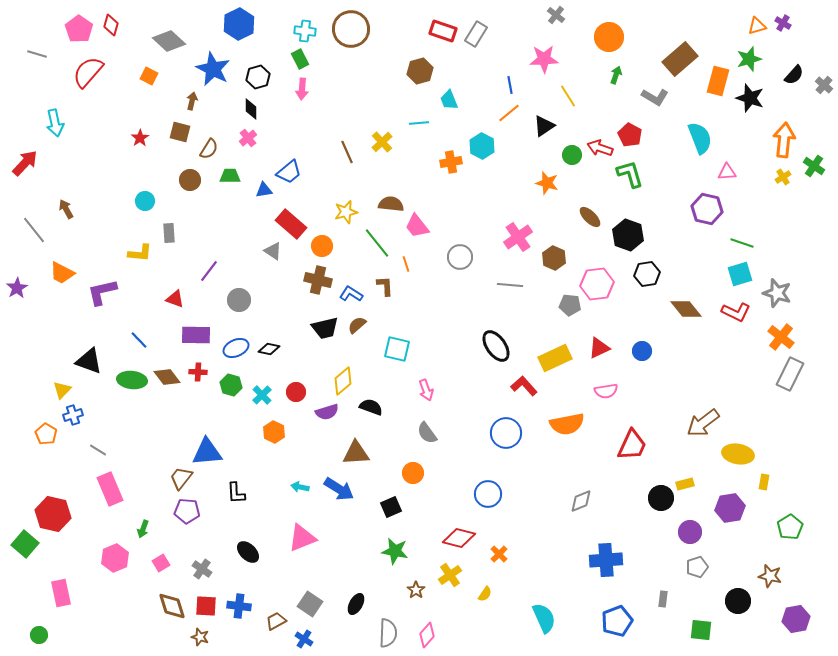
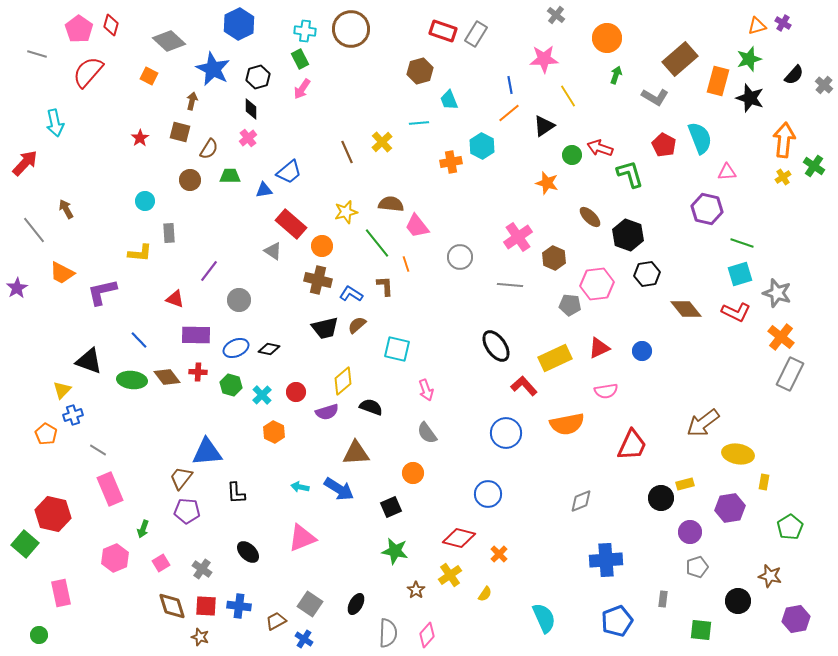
orange circle at (609, 37): moved 2 px left, 1 px down
pink arrow at (302, 89): rotated 30 degrees clockwise
red pentagon at (630, 135): moved 34 px right, 10 px down
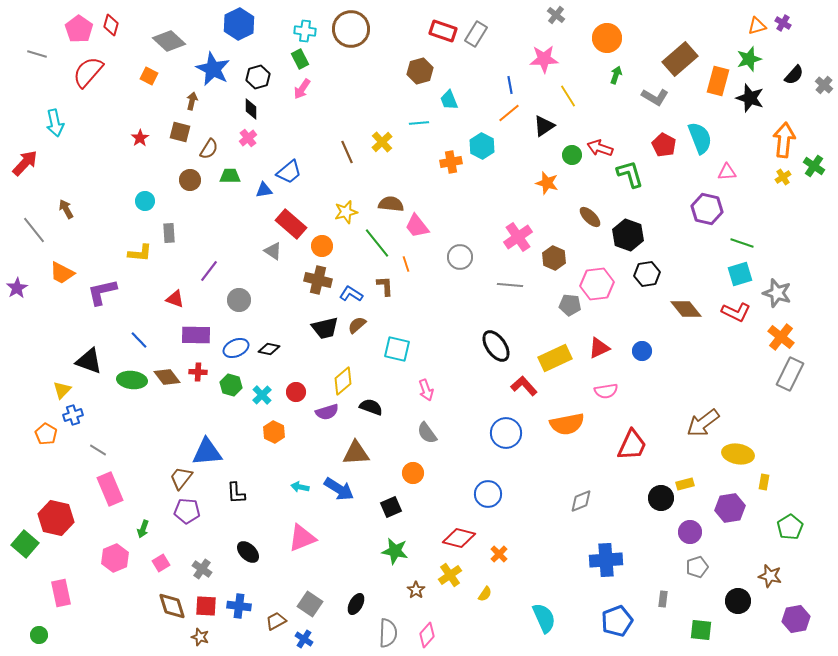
red hexagon at (53, 514): moved 3 px right, 4 px down
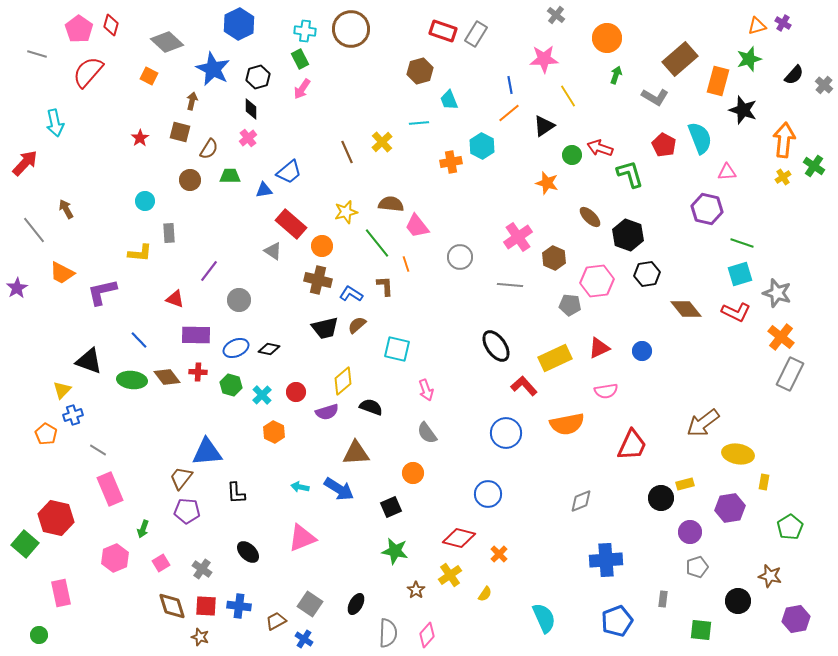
gray diamond at (169, 41): moved 2 px left, 1 px down
black star at (750, 98): moved 7 px left, 12 px down
pink hexagon at (597, 284): moved 3 px up
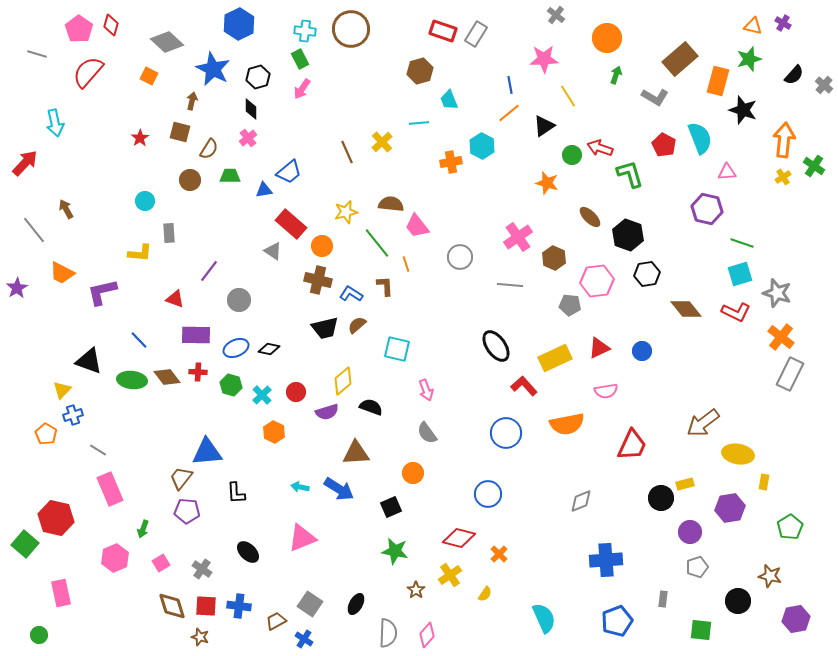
orange triangle at (757, 26): moved 4 px left; rotated 30 degrees clockwise
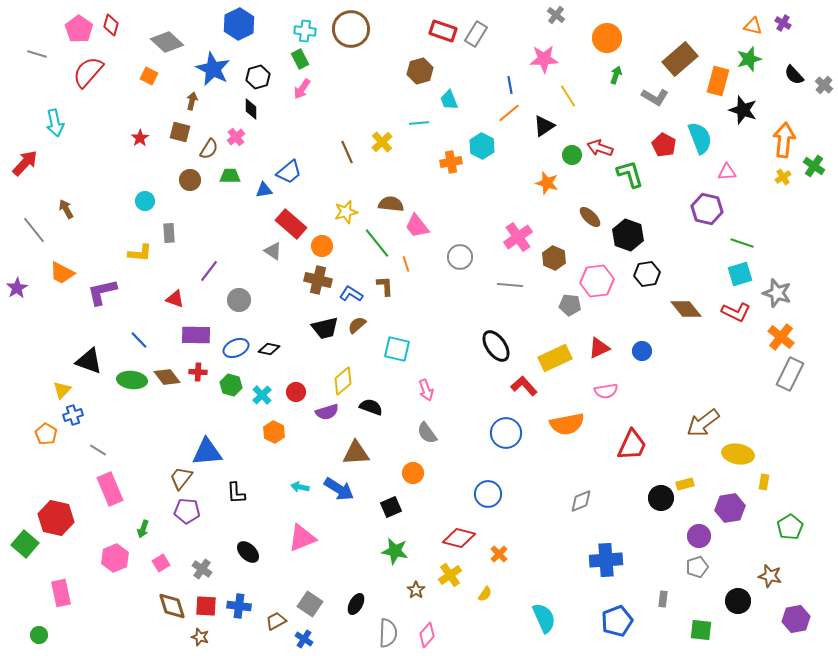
black semicircle at (794, 75): rotated 95 degrees clockwise
pink cross at (248, 138): moved 12 px left, 1 px up
purple circle at (690, 532): moved 9 px right, 4 px down
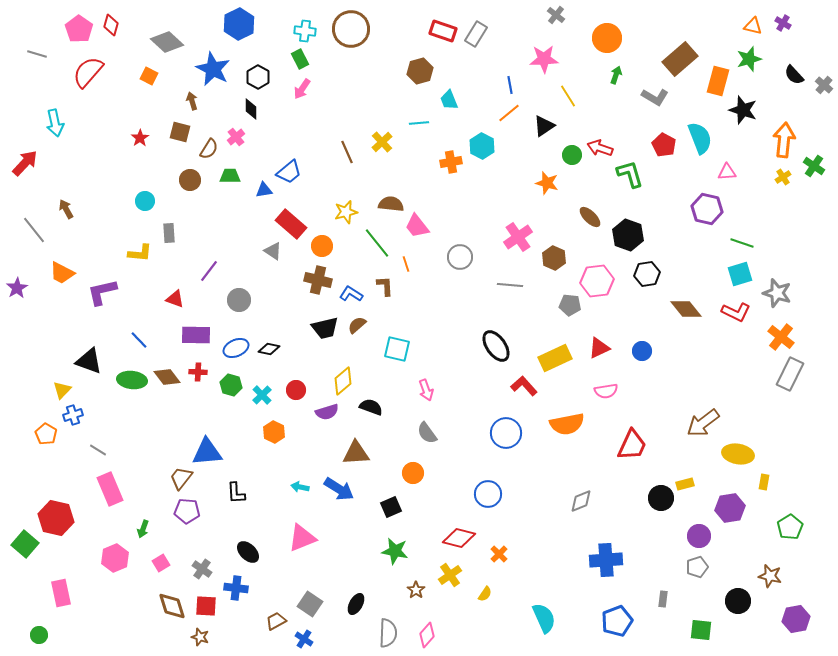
black hexagon at (258, 77): rotated 15 degrees counterclockwise
brown arrow at (192, 101): rotated 30 degrees counterclockwise
red circle at (296, 392): moved 2 px up
blue cross at (239, 606): moved 3 px left, 18 px up
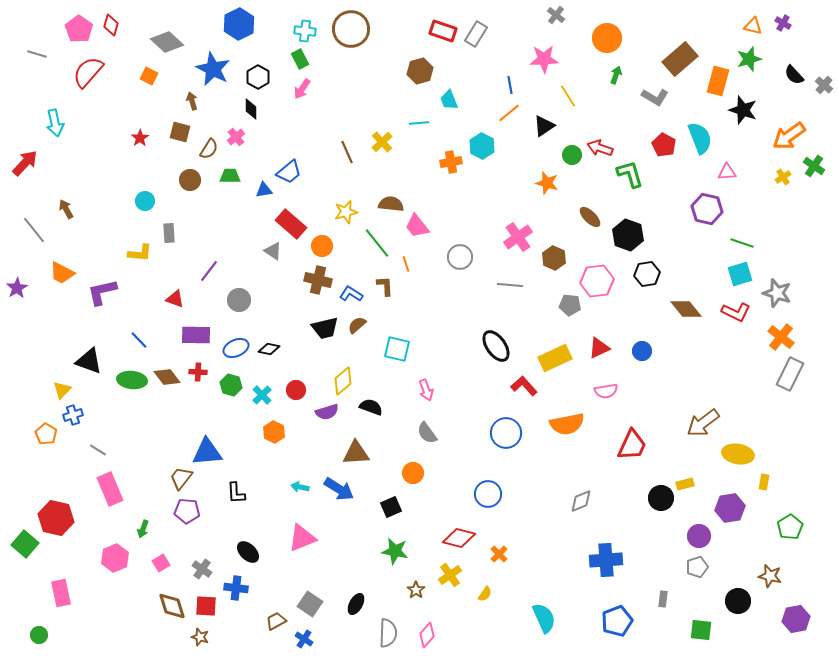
orange arrow at (784, 140): moved 5 px right, 4 px up; rotated 132 degrees counterclockwise
